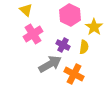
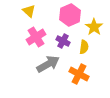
yellow triangle: moved 3 px right, 1 px down
pink hexagon: rotated 10 degrees clockwise
pink cross: moved 3 px right, 3 px down
purple cross: moved 4 px up
gray arrow: moved 2 px left
orange cross: moved 5 px right
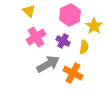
yellow star: moved 1 px up
orange cross: moved 6 px left, 1 px up
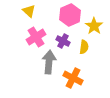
gray arrow: moved 1 px right, 2 px up; rotated 55 degrees counterclockwise
orange cross: moved 5 px down
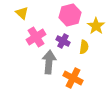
yellow triangle: moved 7 px left, 2 px down
pink hexagon: rotated 10 degrees clockwise
yellow star: moved 2 px right
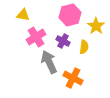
yellow triangle: moved 1 px right, 2 px down; rotated 32 degrees counterclockwise
gray arrow: rotated 30 degrees counterclockwise
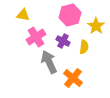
orange cross: rotated 12 degrees clockwise
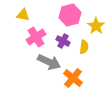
gray arrow: rotated 140 degrees clockwise
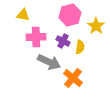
pink cross: rotated 30 degrees clockwise
yellow semicircle: moved 4 px left
